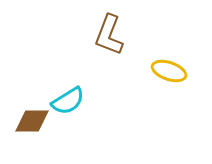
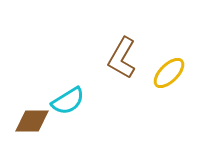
brown L-shape: moved 13 px right, 23 px down; rotated 9 degrees clockwise
yellow ellipse: moved 2 px down; rotated 64 degrees counterclockwise
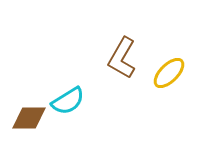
brown diamond: moved 3 px left, 3 px up
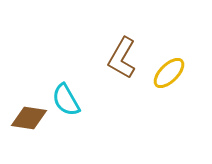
cyan semicircle: moved 2 px left, 1 px up; rotated 92 degrees clockwise
brown diamond: rotated 9 degrees clockwise
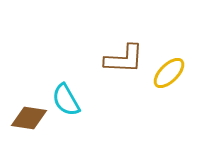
brown L-shape: moved 2 px right, 1 px down; rotated 117 degrees counterclockwise
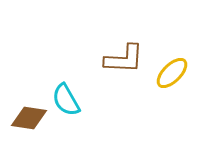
yellow ellipse: moved 3 px right
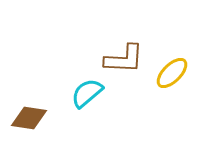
cyan semicircle: moved 21 px right, 7 px up; rotated 80 degrees clockwise
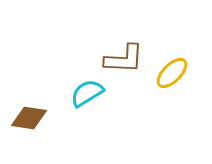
cyan semicircle: rotated 8 degrees clockwise
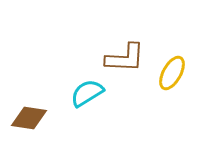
brown L-shape: moved 1 px right, 1 px up
yellow ellipse: rotated 16 degrees counterclockwise
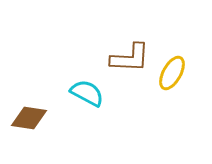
brown L-shape: moved 5 px right
cyan semicircle: rotated 60 degrees clockwise
